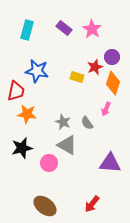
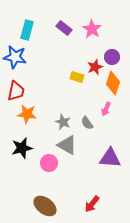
blue star: moved 22 px left, 14 px up
purple triangle: moved 5 px up
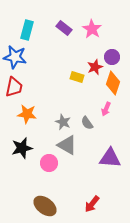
red trapezoid: moved 2 px left, 4 px up
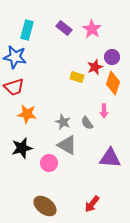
red trapezoid: rotated 60 degrees clockwise
pink arrow: moved 2 px left, 2 px down; rotated 24 degrees counterclockwise
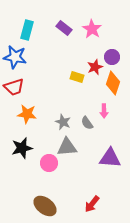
gray triangle: moved 2 px down; rotated 35 degrees counterclockwise
